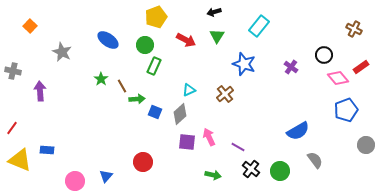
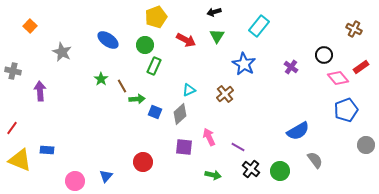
blue star at (244, 64): rotated 10 degrees clockwise
purple square at (187, 142): moved 3 px left, 5 px down
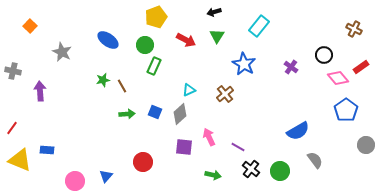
green star at (101, 79): moved 2 px right, 1 px down; rotated 24 degrees clockwise
green arrow at (137, 99): moved 10 px left, 15 px down
blue pentagon at (346, 110): rotated 15 degrees counterclockwise
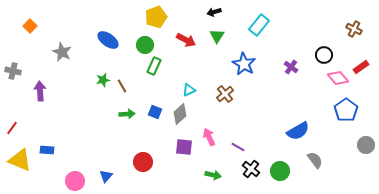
cyan rectangle at (259, 26): moved 1 px up
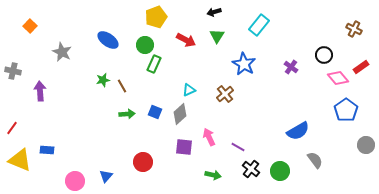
green rectangle at (154, 66): moved 2 px up
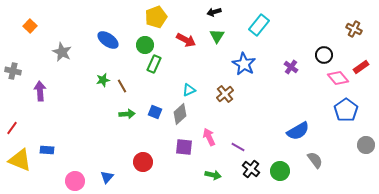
blue triangle at (106, 176): moved 1 px right, 1 px down
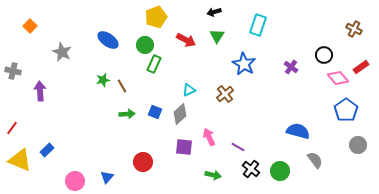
cyan rectangle at (259, 25): moved 1 px left; rotated 20 degrees counterclockwise
blue semicircle at (298, 131): rotated 135 degrees counterclockwise
gray circle at (366, 145): moved 8 px left
blue rectangle at (47, 150): rotated 48 degrees counterclockwise
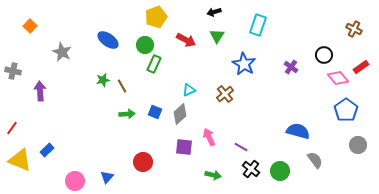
purple line at (238, 147): moved 3 px right
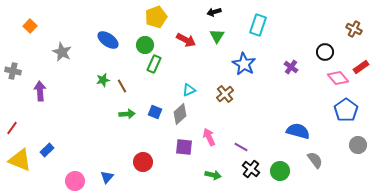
black circle at (324, 55): moved 1 px right, 3 px up
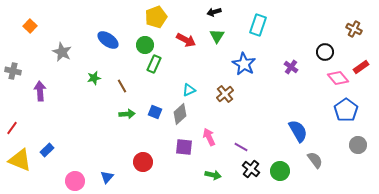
green star at (103, 80): moved 9 px left, 2 px up
blue semicircle at (298, 131): rotated 45 degrees clockwise
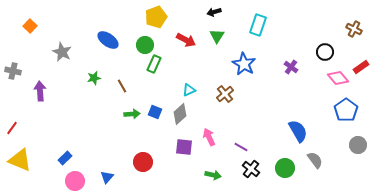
green arrow at (127, 114): moved 5 px right
blue rectangle at (47, 150): moved 18 px right, 8 px down
green circle at (280, 171): moved 5 px right, 3 px up
